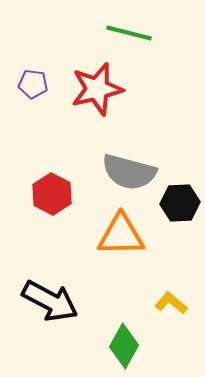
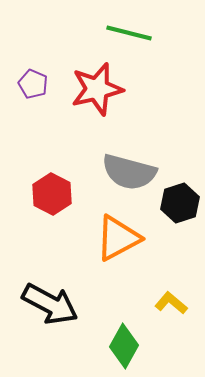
purple pentagon: rotated 16 degrees clockwise
black hexagon: rotated 15 degrees counterclockwise
orange triangle: moved 3 px left, 3 px down; rotated 27 degrees counterclockwise
black arrow: moved 3 px down
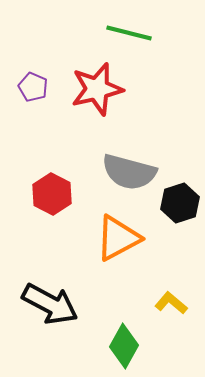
purple pentagon: moved 3 px down
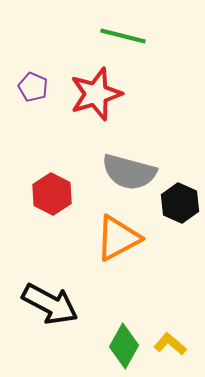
green line: moved 6 px left, 3 px down
red star: moved 1 px left, 5 px down; rotated 4 degrees counterclockwise
black hexagon: rotated 18 degrees counterclockwise
yellow L-shape: moved 1 px left, 41 px down
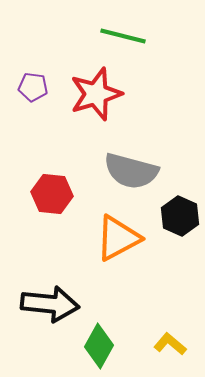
purple pentagon: rotated 16 degrees counterclockwise
gray semicircle: moved 2 px right, 1 px up
red hexagon: rotated 21 degrees counterclockwise
black hexagon: moved 13 px down
black arrow: rotated 22 degrees counterclockwise
green diamond: moved 25 px left
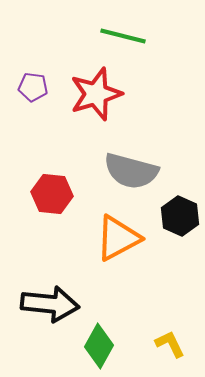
yellow L-shape: rotated 24 degrees clockwise
